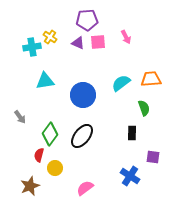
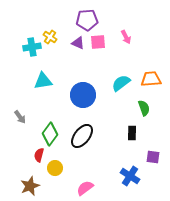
cyan triangle: moved 2 px left
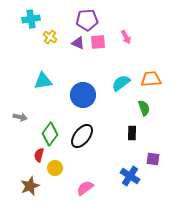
cyan cross: moved 1 px left, 28 px up
gray arrow: rotated 40 degrees counterclockwise
purple square: moved 2 px down
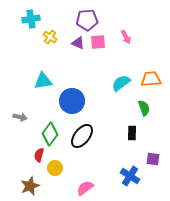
blue circle: moved 11 px left, 6 px down
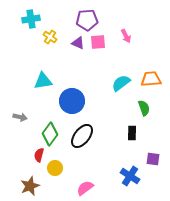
pink arrow: moved 1 px up
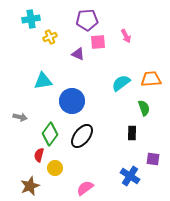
yellow cross: rotated 32 degrees clockwise
purple triangle: moved 11 px down
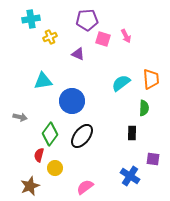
pink square: moved 5 px right, 3 px up; rotated 21 degrees clockwise
orange trapezoid: rotated 90 degrees clockwise
green semicircle: rotated 21 degrees clockwise
pink semicircle: moved 1 px up
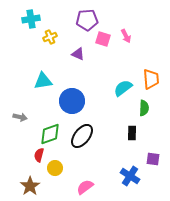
cyan semicircle: moved 2 px right, 5 px down
green diamond: rotated 35 degrees clockwise
brown star: rotated 12 degrees counterclockwise
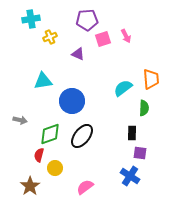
pink square: rotated 35 degrees counterclockwise
gray arrow: moved 3 px down
purple square: moved 13 px left, 6 px up
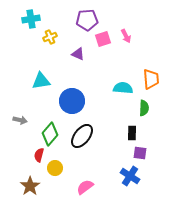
cyan triangle: moved 2 px left
cyan semicircle: rotated 42 degrees clockwise
green diamond: rotated 30 degrees counterclockwise
